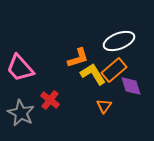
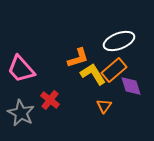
pink trapezoid: moved 1 px right, 1 px down
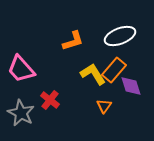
white ellipse: moved 1 px right, 5 px up
orange L-shape: moved 5 px left, 17 px up
orange rectangle: rotated 10 degrees counterclockwise
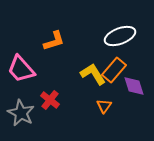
orange L-shape: moved 19 px left
purple diamond: moved 3 px right
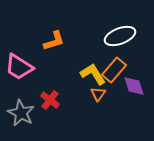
pink trapezoid: moved 2 px left, 2 px up; rotated 16 degrees counterclockwise
orange triangle: moved 6 px left, 12 px up
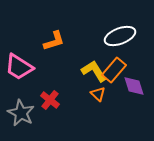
yellow L-shape: moved 1 px right, 3 px up
orange triangle: rotated 21 degrees counterclockwise
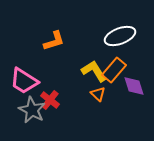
pink trapezoid: moved 5 px right, 14 px down
gray star: moved 11 px right, 3 px up
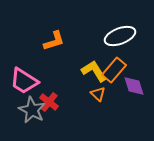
red cross: moved 1 px left, 2 px down
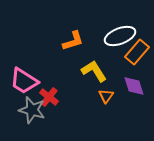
orange L-shape: moved 19 px right
orange rectangle: moved 23 px right, 18 px up
orange triangle: moved 8 px right, 2 px down; rotated 21 degrees clockwise
red cross: moved 5 px up
gray star: rotated 12 degrees counterclockwise
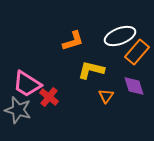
yellow L-shape: moved 3 px left, 1 px up; rotated 44 degrees counterclockwise
pink trapezoid: moved 3 px right, 3 px down
gray star: moved 14 px left
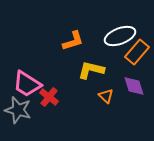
orange triangle: rotated 21 degrees counterclockwise
